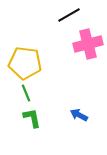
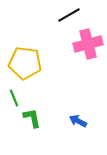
green line: moved 12 px left, 5 px down
blue arrow: moved 1 px left, 6 px down
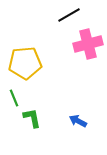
yellow pentagon: rotated 12 degrees counterclockwise
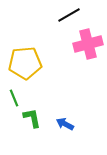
blue arrow: moved 13 px left, 3 px down
